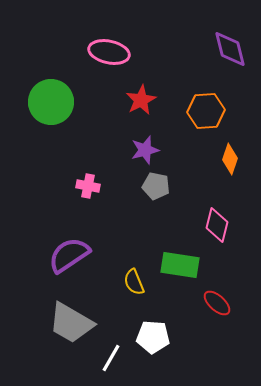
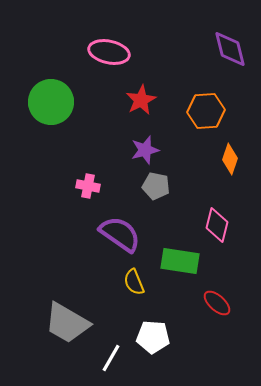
purple semicircle: moved 51 px right, 21 px up; rotated 69 degrees clockwise
green rectangle: moved 4 px up
gray trapezoid: moved 4 px left
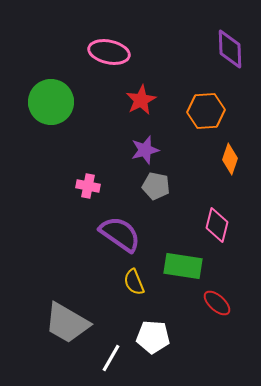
purple diamond: rotated 12 degrees clockwise
green rectangle: moved 3 px right, 5 px down
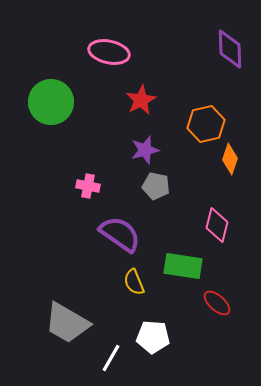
orange hexagon: moved 13 px down; rotated 9 degrees counterclockwise
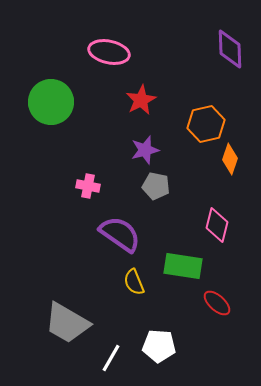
white pentagon: moved 6 px right, 9 px down
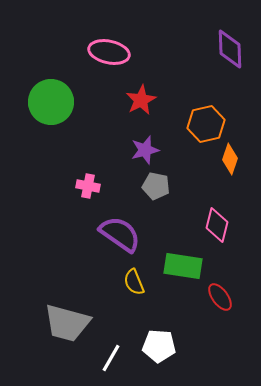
red ellipse: moved 3 px right, 6 px up; rotated 12 degrees clockwise
gray trapezoid: rotated 15 degrees counterclockwise
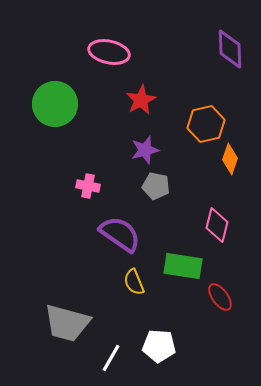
green circle: moved 4 px right, 2 px down
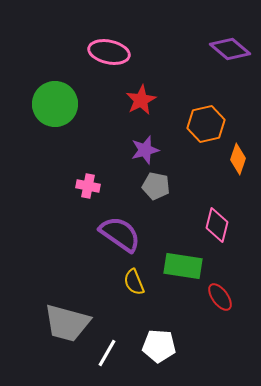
purple diamond: rotated 48 degrees counterclockwise
orange diamond: moved 8 px right
white line: moved 4 px left, 5 px up
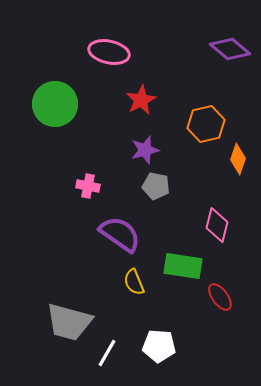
gray trapezoid: moved 2 px right, 1 px up
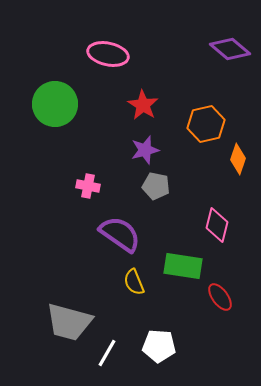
pink ellipse: moved 1 px left, 2 px down
red star: moved 2 px right, 5 px down; rotated 12 degrees counterclockwise
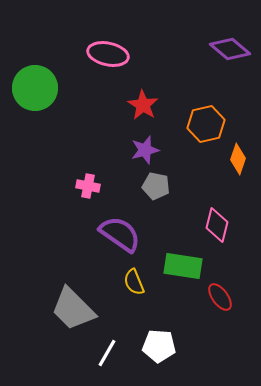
green circle: moved 20 px left, 16 px up
gray trapezoid: moved 4 px right, 13 px up; rotated 30 degrees clockwise
